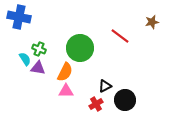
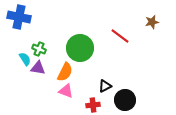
pink triangle: rotated 21 degrees clockwise
red cross: moved 3 px left, 1 px down; rotated 24 degrees clockwise
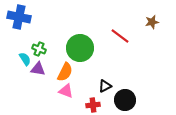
purple triangle: moved 1 px down
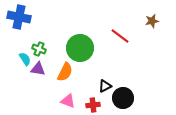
brown star: moved 1 px up
pink triangle: moved 2 px right, 10 px down
black circle: moved 2 px left, 2 px up
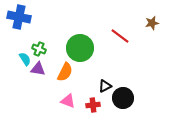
brown star: moved 2 px down
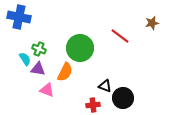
black triangle: rotated 48 degrees clockwise
pink triangle: moved 21 px left, 11 px up
